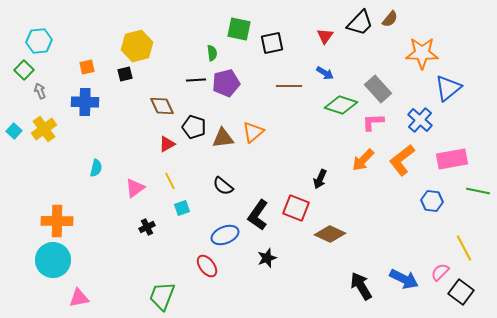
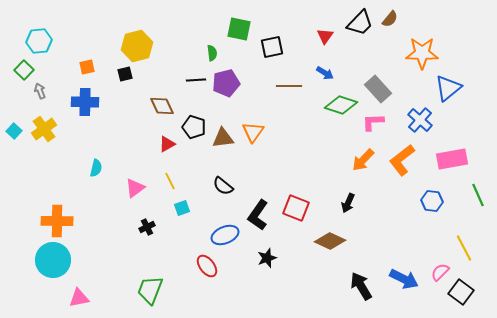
black square at (272, 43): moved 4 px down
orange triangle at (253, 132): rotated 15 degrees counterclockwise
black arrow at (320, 179): moved 28 px right, 24 px down
green line at (478, 191): moved 4 px down; rotated 55 degrees clockwise
brown diamond at (330, 234): moved 7 px down
green trapezoid at (162, 296): moved 12 px left, 6 px up
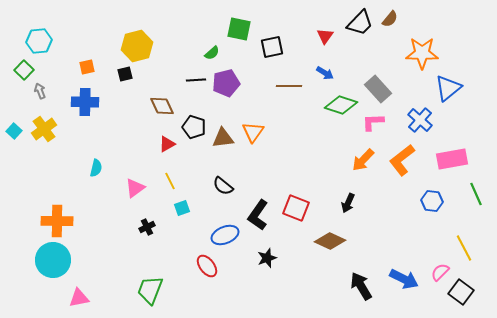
green semicircle at (212, 53): rotated 56 degrees clockwise
green line at (478, 195): moved 2 px left, 1 px up
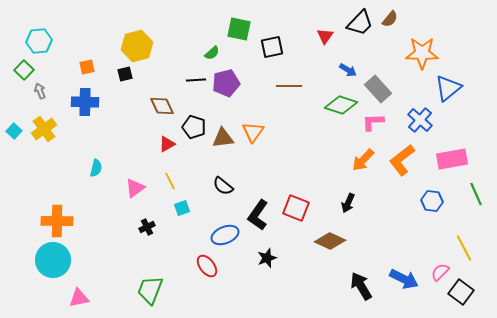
blue arrow at (325, 73): moved 23 px right, 3 px up
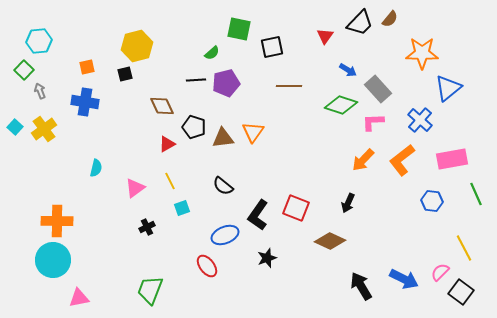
blue cross at (85, 102): rotated 8 degrees clockwise
cyan square at (14, 131): moved 1 px right, 4 px up
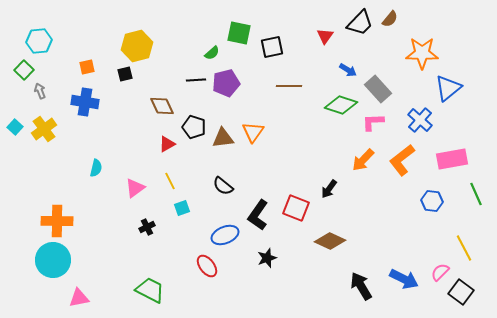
green square at (239, 29): moved 4 px down
black arrow at (348, 203): moved 19 px left, 14 px up; rotated 12 degrees clockwise
green trapezoid at (150, 290): rotated 96 degrees clockwise
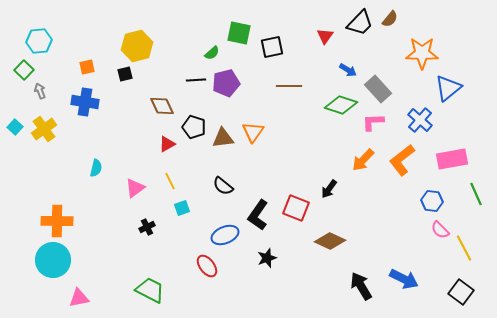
pink semicircle at (440, 272): moved 42 px up; rotated 90 degrees counterclockwise
